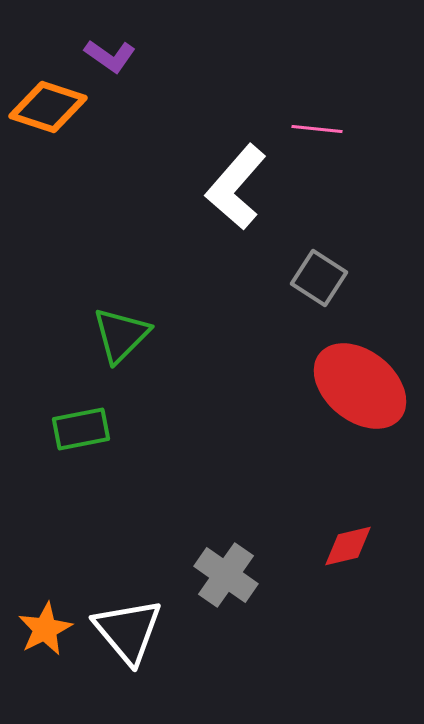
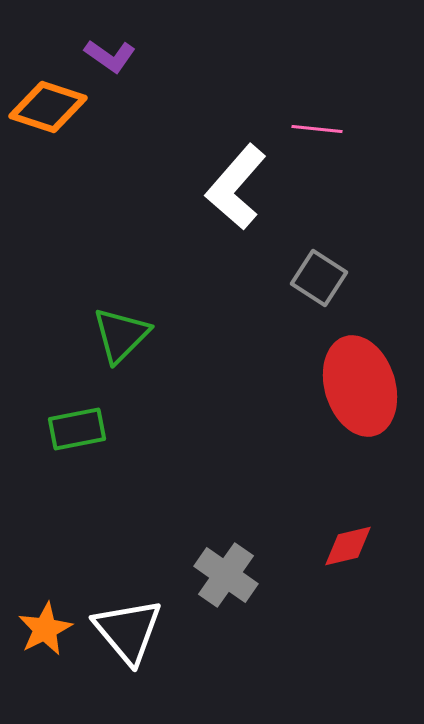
red ellipse: rotated 34 degrees clockwise
green rectangle: moved 4 px left
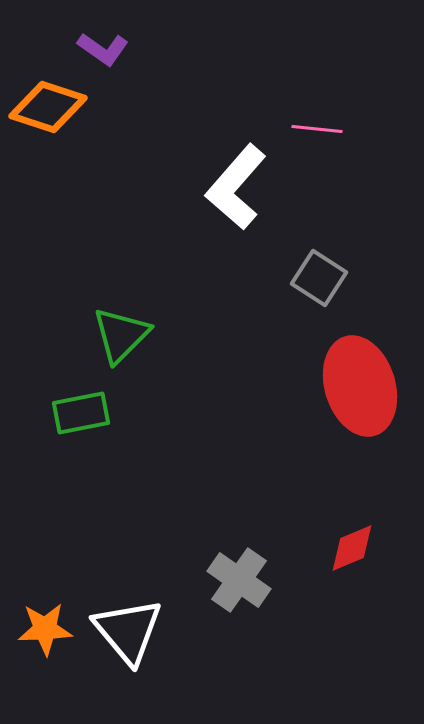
purple L-shape: moved 7 px left, 7 px up
green rectangle: moved 4 px right, 16 px up
red diamond: moved 4 px right, 2 px down; rotated 10 degrees counterclockwise
gray cross: moved 13 px right, 5 px down
orange star: rotated 24 degrees clockwise
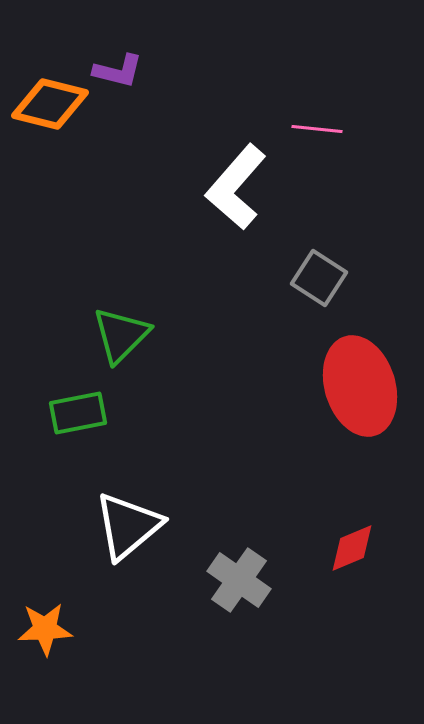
purple L-shape: moved 15 px right, 22 px down; rotated 21 degrees counterclockwise
orange diamond: moved 2 px right, 3 px up; rotated 4 degrees counterclockwise
green rectangle: moved 3 px left
white triangle: moved 105 px up; rotated 30 degrees clockwise
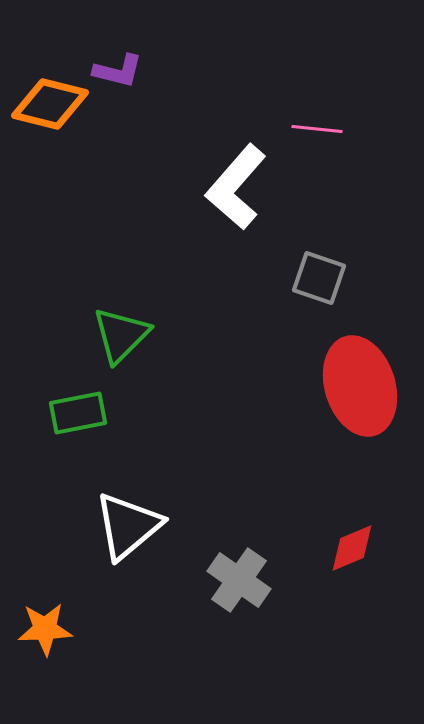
gray square: rotated 14 degrees counterclockwise
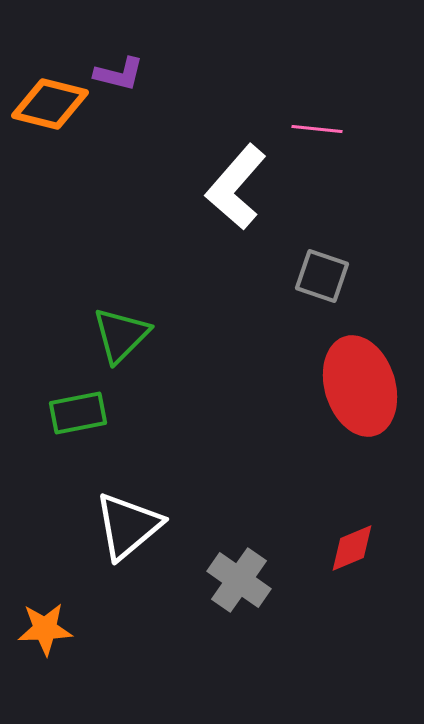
purple L-shape: moved 1 px right, 3 px down
gray square: moved 3 px right, 2 px up
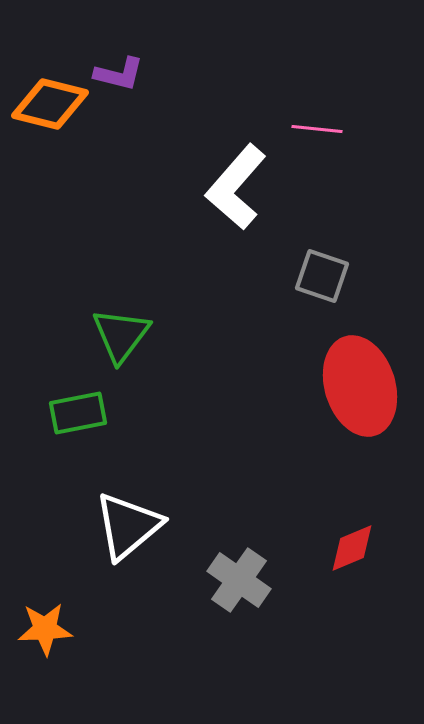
green triangle: rotated 8 degrees counterclockwise
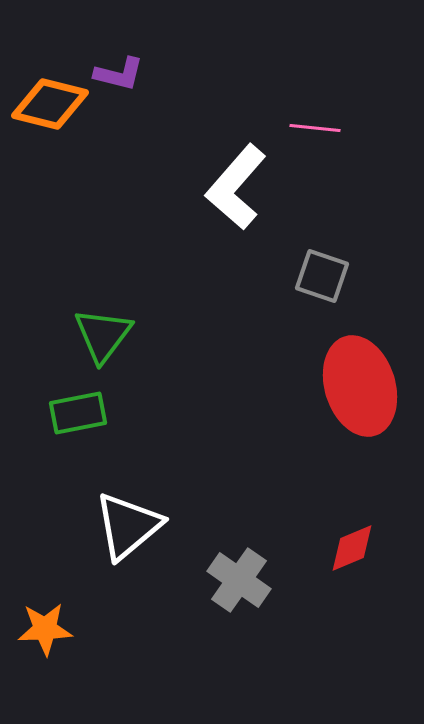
pink line: moved 2 px left, 1 px up
green triangle: moved 18 px left
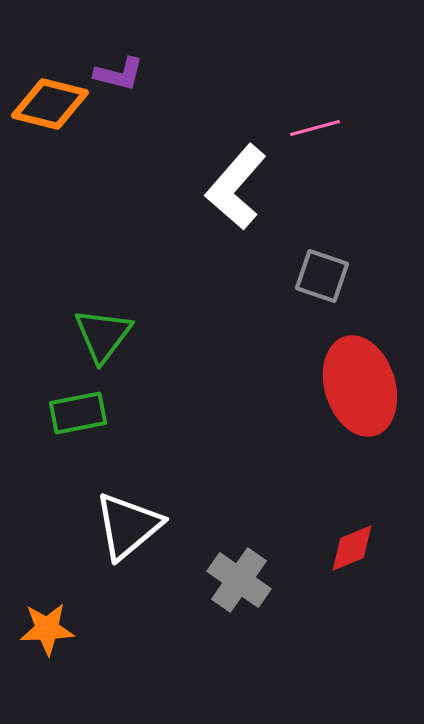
pink line: rotated 21 degrees counterclockwise
orange star: moved 2 px right
